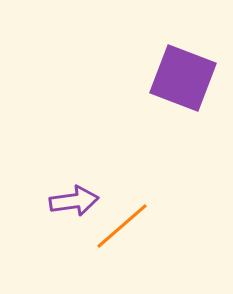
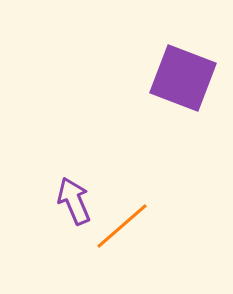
purple arrow: rotated 105 degrees counterclockwise
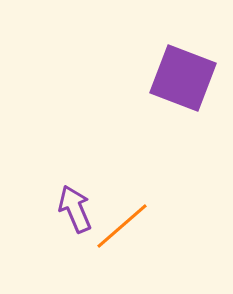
purple arrow: moved 1 px right, 8 px down
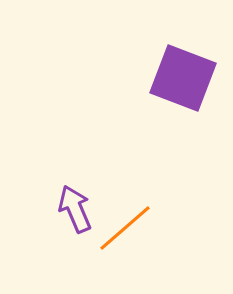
orange line: moved 3 px right, 2 px down
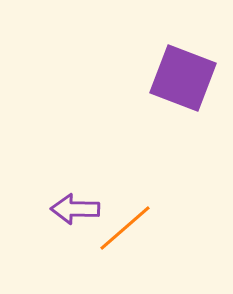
purple arrow: rotated 66 degrees counterclockwise
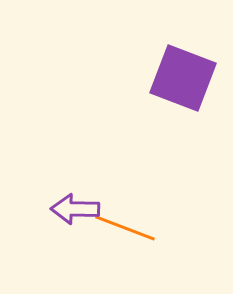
orange line: rotated 62 degrees clockwise
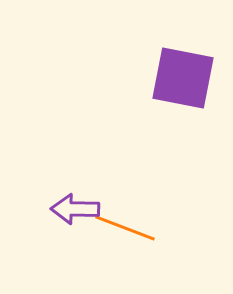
purple square: rotated 10 degrees counterclockwise
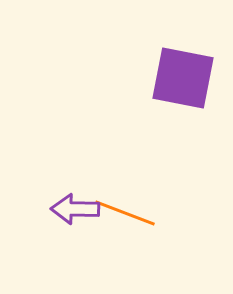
orange line: moved 15 px up
